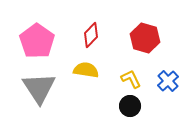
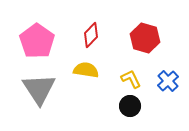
gray triangle: moved 1 px down
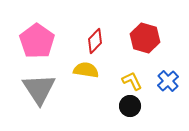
red diamond: moved 4 px right, 6 px down
yellow L-shape: moved 1 px right, 2 px down
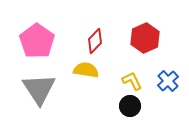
red hexagon: rotated 20 degrees clockwise
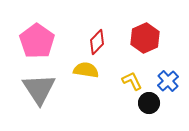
red diamond: moved 2 px right, 1 px down
black circle: moved 19 px right, 3 px up
